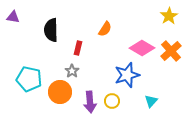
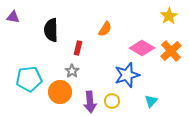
cyan pentagon: rotated 20 degrees counterclockwise
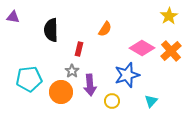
red rectangle: moved 1 px right, 1 px down
orange circle: moved 1 px right
purple arrow: moved 17 px up
